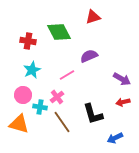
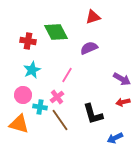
green diamond: moved 3 px left
purple semicircle: moved 8 px up
pink line: rotated 28 degrees counterclockwise
brown line: moved 2 px left, 2 px up
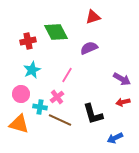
red cross: rotated 21 degrees counterclockwise
pink circle: moved 2 px left, 1 px up
brown line: rotated 30 degrees counterclockwise
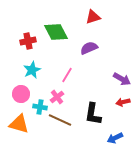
black L-shape: rotated 25 degrees clockwise
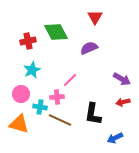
red triangle: moved 2 px right; rotated 42 degrees counterclockwise
pink line: moved 3 px right, 5 px down; rotated 14 degrees clockwise
pink cross: rotated 32 degrees clockwise
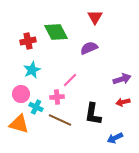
purple arrow: rotated 48 degrees counterclockwise
cyan cross: moved 4 px left; rotated 16 degrees clockwise
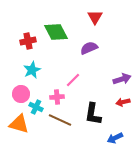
pink line: moved 3 px right
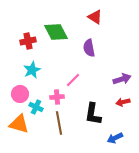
red triangle: rotated 28 degrees counterclockwise
purple semicircle: rotated 78 degrees counterclockwise
pink circle: moved 1 px left
brown line: moved 1 px left, 3 px down; rotated 55 degrees clockwise
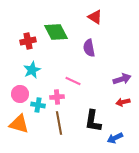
pink line: moved 1 px down; rotated 70 degrees clockwise
cyan cross: moved 2 px right, 2 px up; rotated 16 degrees counterclockwise
black L-shape: moved 7 px down
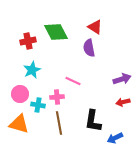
red triangle: moved 10 px down
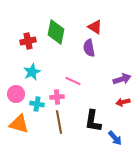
green diamond: rotated 40 degrees clockwise
cyan star: moved 2 px down
pink circle: moved 4 px left
cyan cross: moved 1 px left, 1 px up
brown line: moved 1 px up
blue arrow: rotated 105 degrees counterclockwise
